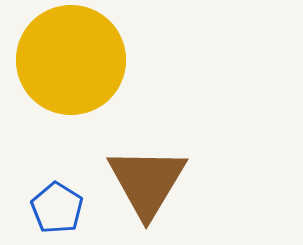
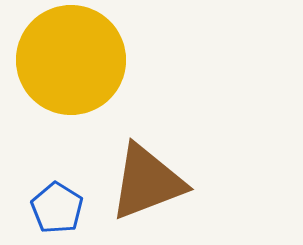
brown triangle: rotated 38 degrees clockwise
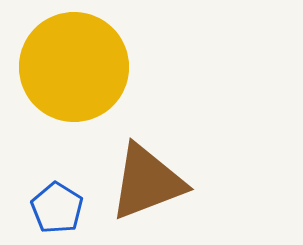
yellow circle: moved 3 px right, 7 px down
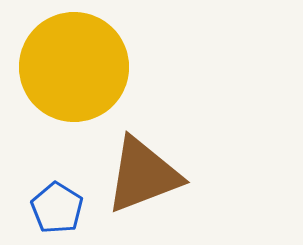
brown triangle: moved 4 px left, 7 px up
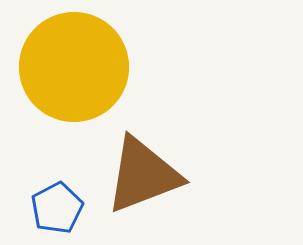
blue pentagon: rotated 12 degrees clockwise
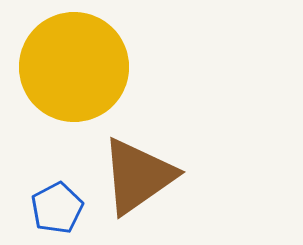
brown triangle: moved 5 px left, 1 px down; rotated 14 degrees counterclockwise
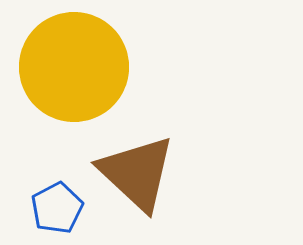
brown triangle: moved 1 px left, 3 px up; rotated 42 degrees counterclockwise
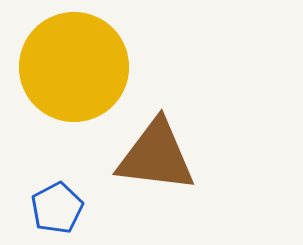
brown triangle: moved 19 px right, 17 px up; rotated 36 degrees counterclockwise
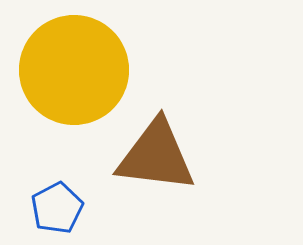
yellow circle: moved 3 px down
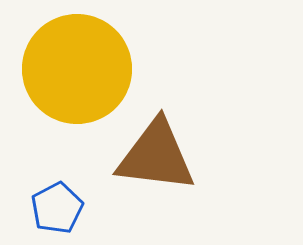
yellow circle: moved 3 px right, 1 px up
